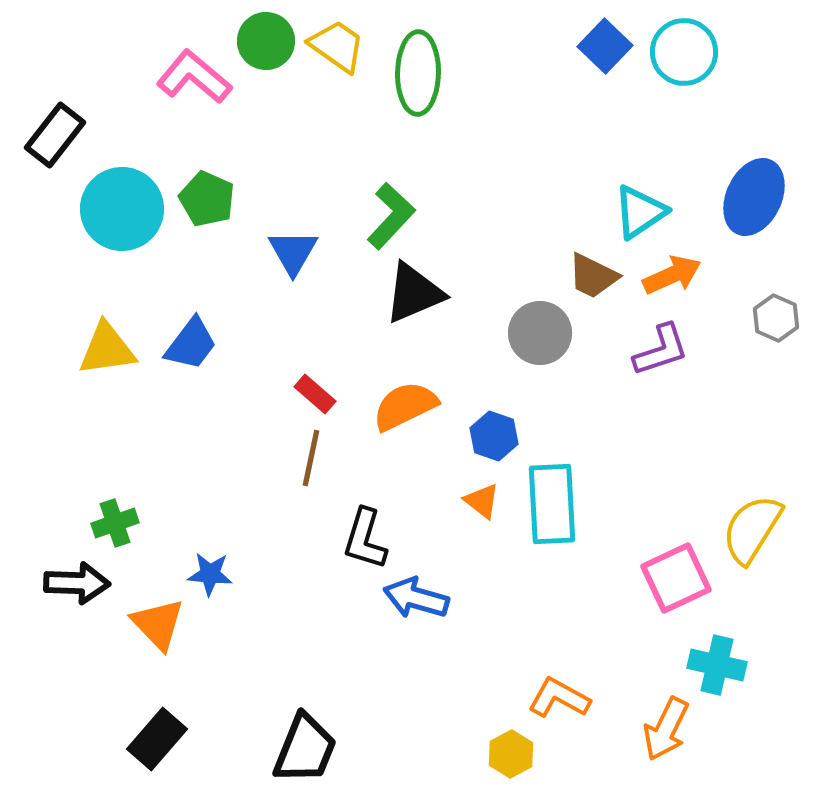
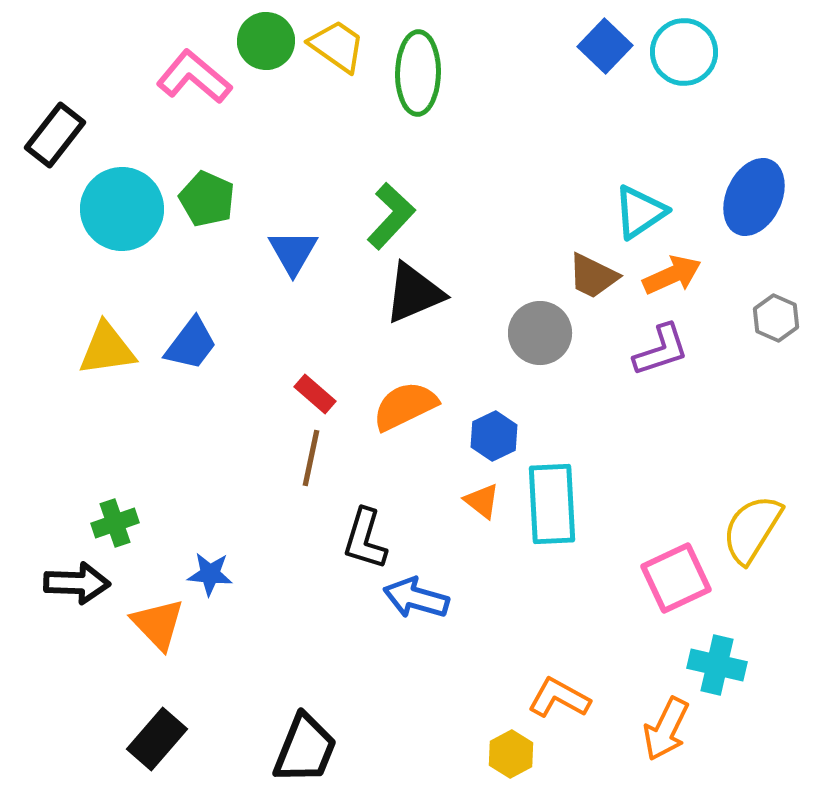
blue hexagon at (494, 436): rotated 15 degrees clockwise
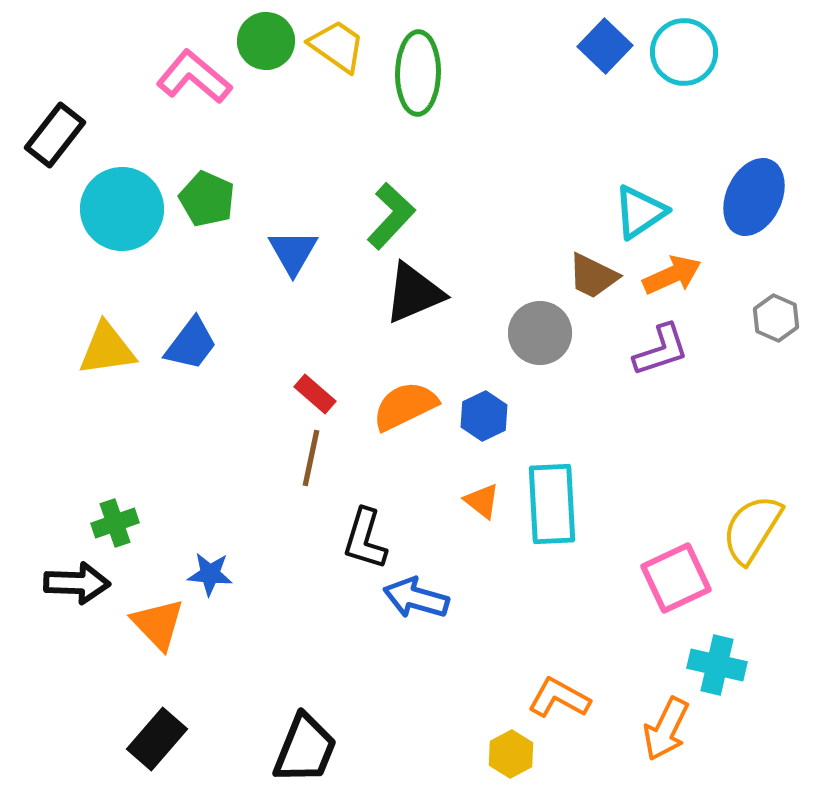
blue hexagon at (494, 436): moved 10 px left, 20 px up
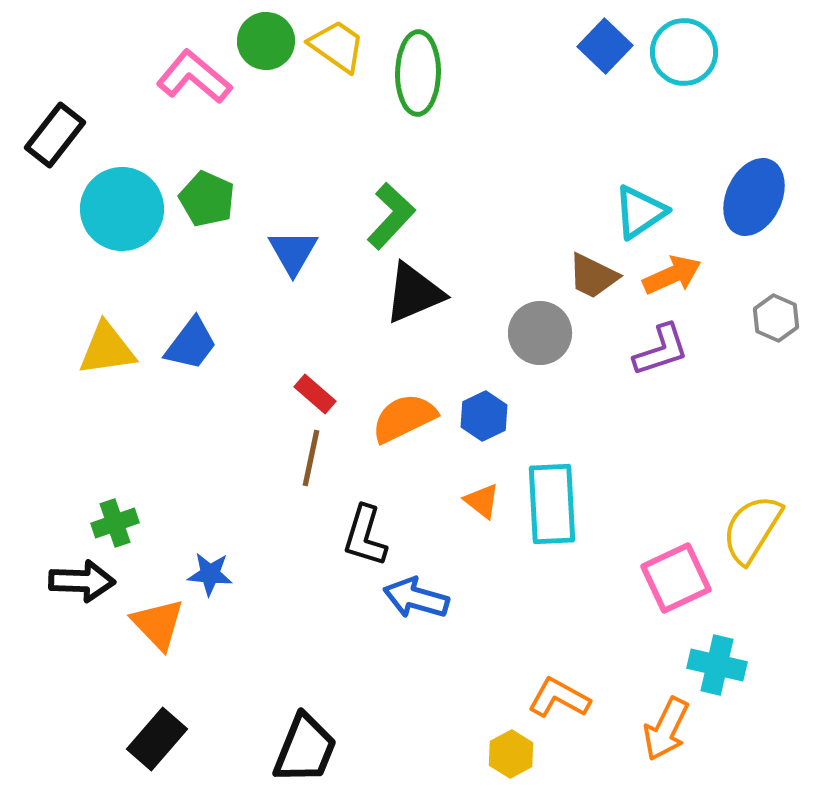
orange semicircle at (405, 406): moved 1 px left, 12 px down
black L-shape at (365, 539): moved 3 px up
black arrow at (77, 583): moved 5 px right, 2 px up
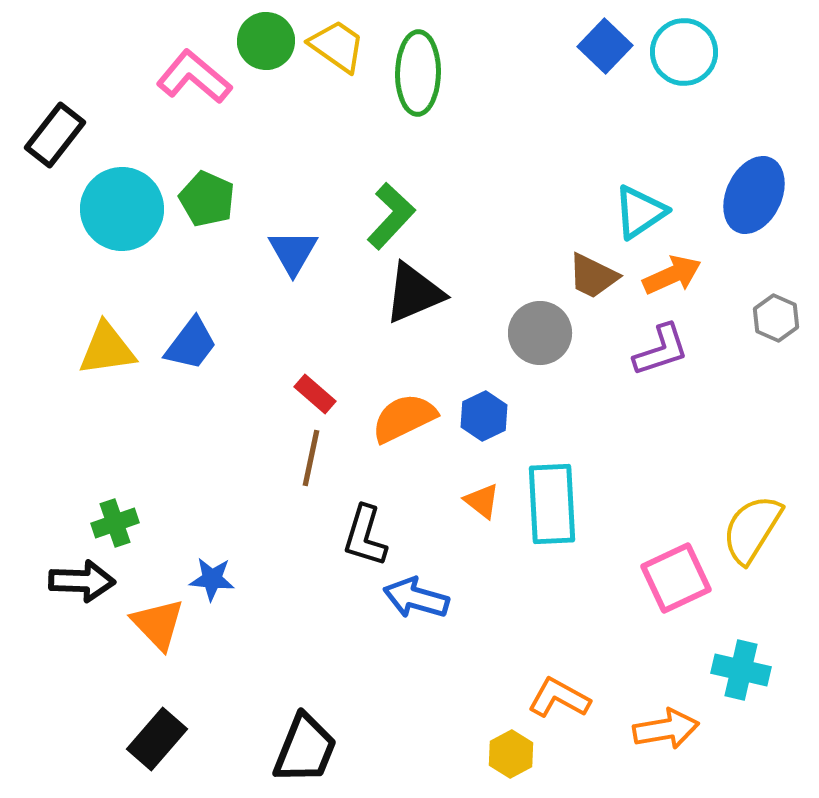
blue ellipse at (754, 197): moved 2 px up
blue star at (210, 574): moved 2 px right, 5 px down
cyan cross at (717, 665): moved 24 px right, 5 px down
orange arrow at (666, 729): rotated 126 degrees counterclockwise
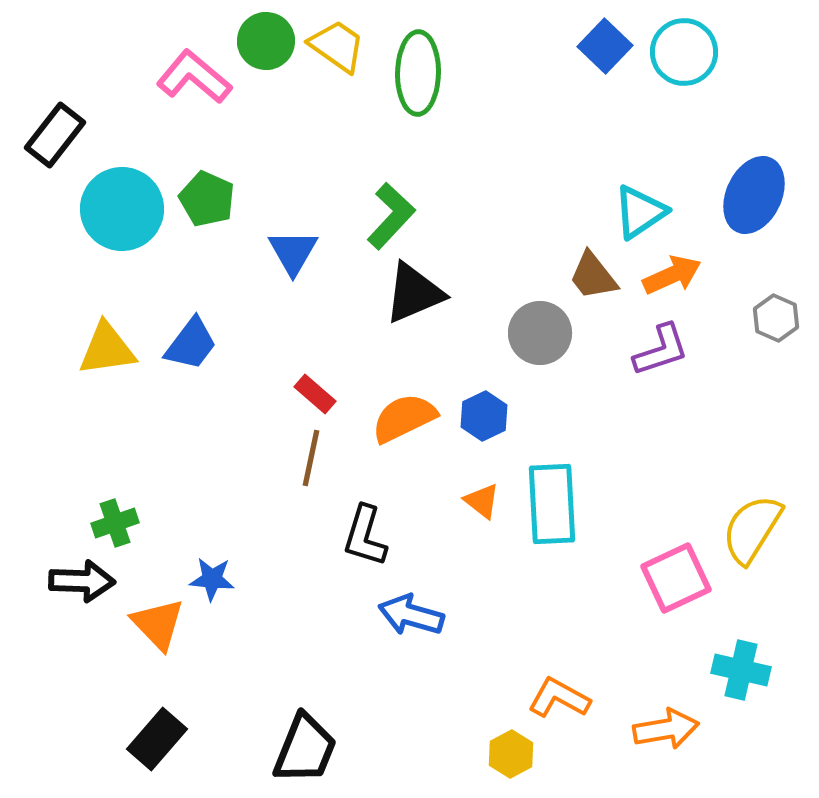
brown trapezoid at (593, 276): rotated 26 degrees clockwise
blue arrow at (416, 598): moved 5 px left, 17 px down
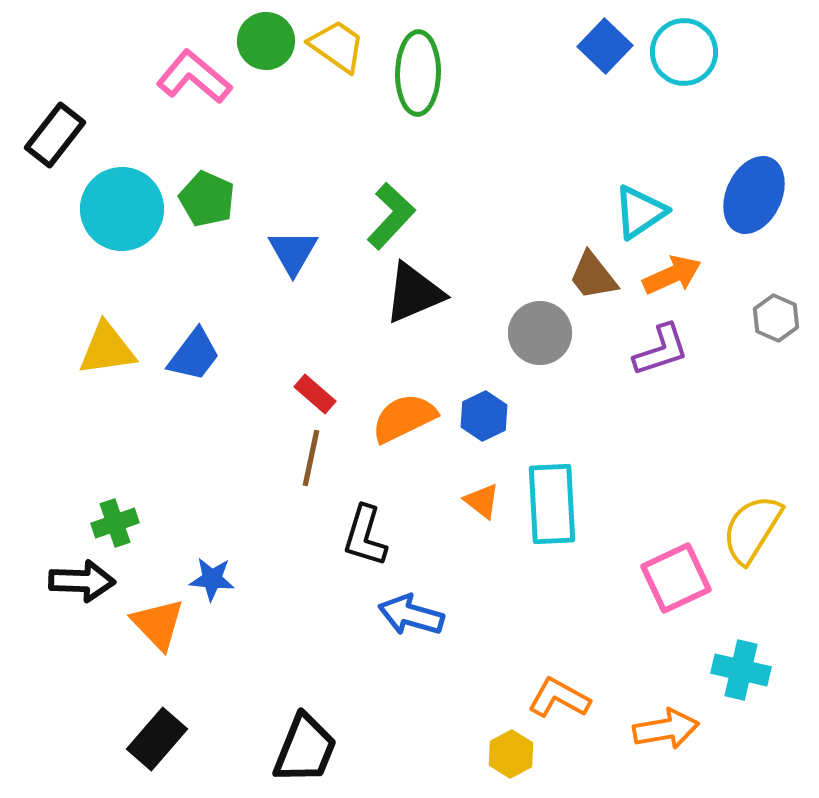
blue trapezoid at (191, 344): moved 3 px right, 11 px down
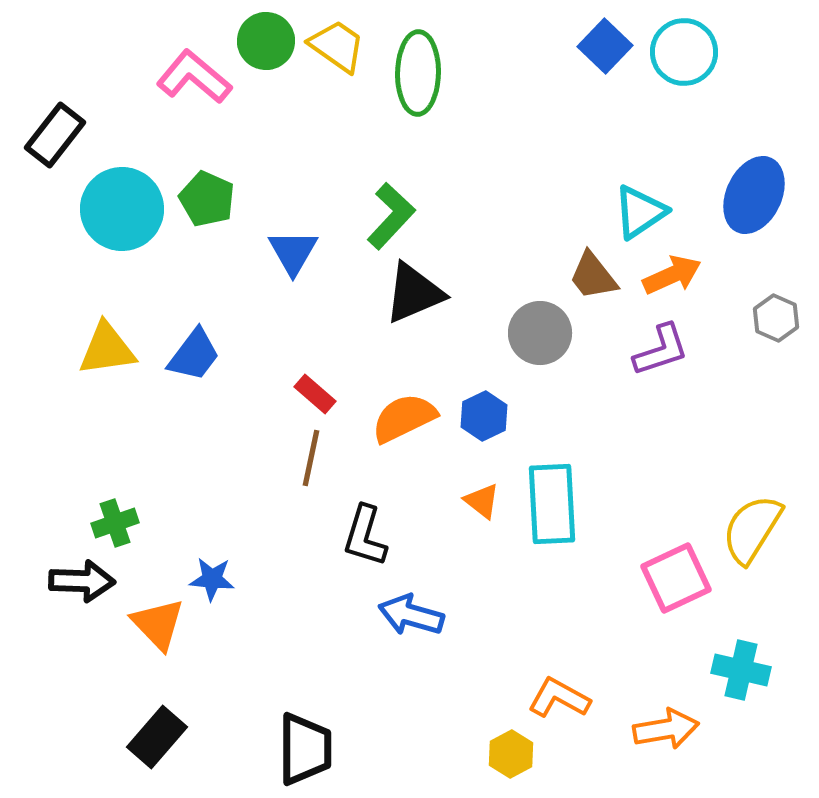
black rectangle at (157, 739): moved 2 px up
black trapezoid at (305, 749): rotated 22 degrees counterclockwise
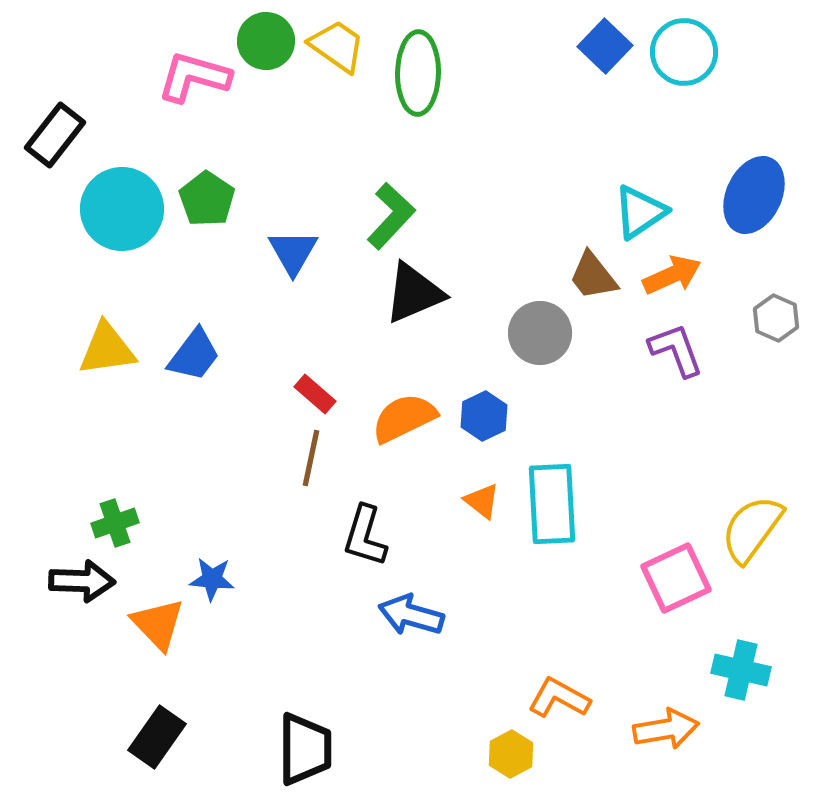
pink L-shape at (194, 77): rotated 24 degrees counterclockwise
green pentagon at (207, 199): rotated 10 degrees clockwise
purple L-shape at (661, 350): moved 15 px right; rotated 92 degrees counterclockwise
yellow semicircle at (752, 529): rotated 4 degrees clockwise
black rectangle at (157, 737): rotated 6 degrees counterclockwise
